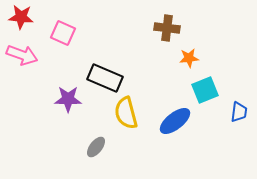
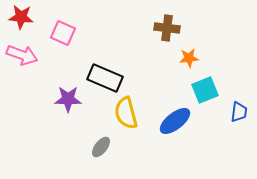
gray ellipse: moved 5 px right
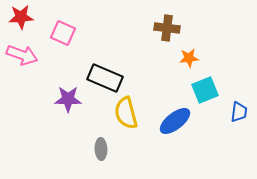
red star: rotated 10 degrees counterclockwise
gray ellipse: moved 2 px down; rotated 40 degrees counterclockwise
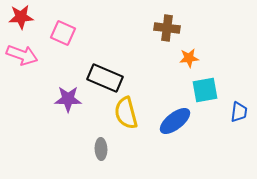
cyan square: rotated 12 degrees clockwise
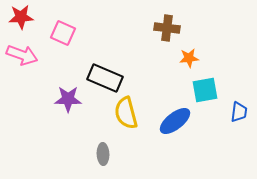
gray ellipse: moved 2 px right, 5 px down
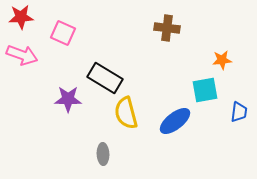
orange star: moved 33 px right, 2 px down
black rectangle: rotated 8 degrees clockwise
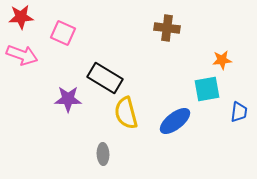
cyan square: moved 2 px right, 1 px up
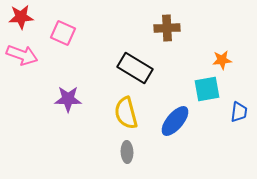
brown cross: rotated 10 degrees counterclockwise
black rectangle: moved 30 px right, 10 px up
blue ellipse: rotated 12 degrees counterclockwise
gray ellipse: moved 24 px right, 2 px up
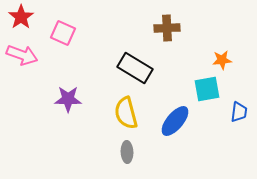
red star: rotated 30 degrees counterclockwise
